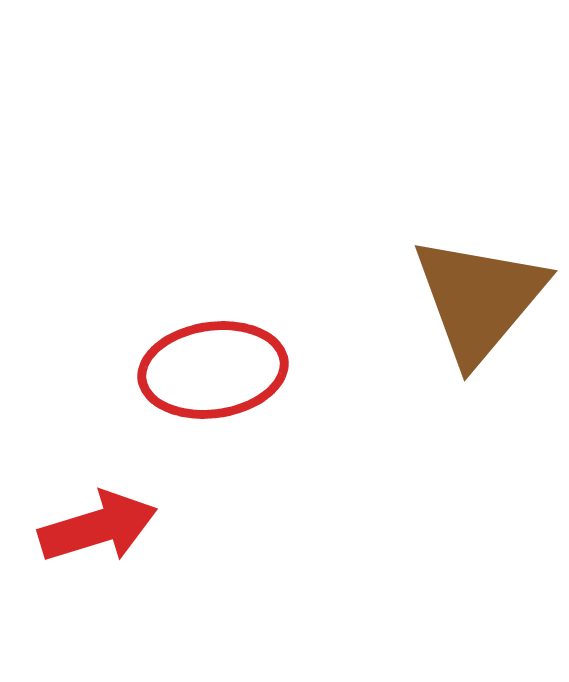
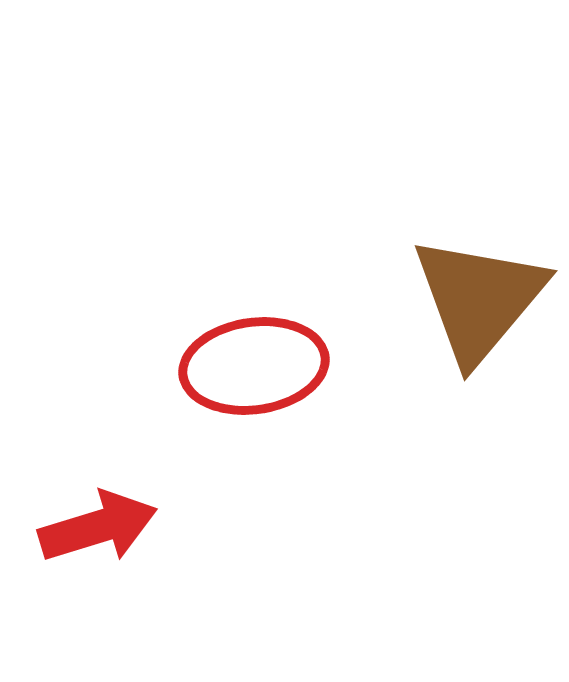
red ellipse: moved 41 px right, 4 px up
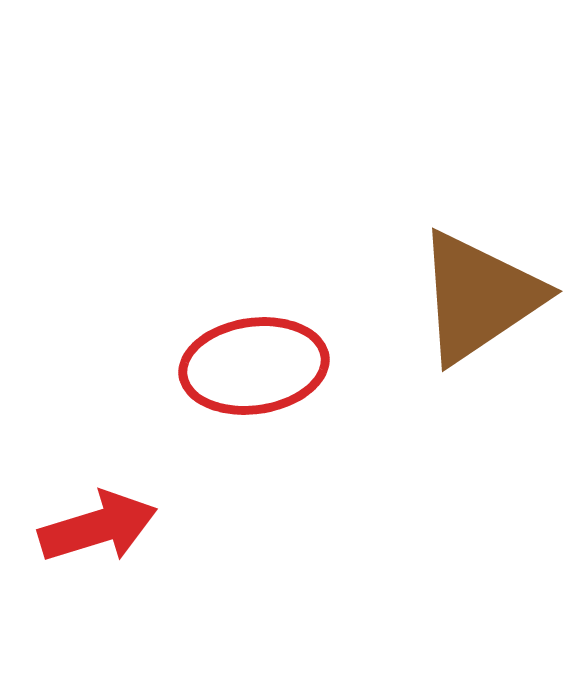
brown triangle: moved 2 px up; rotated 16 degrees clockwise
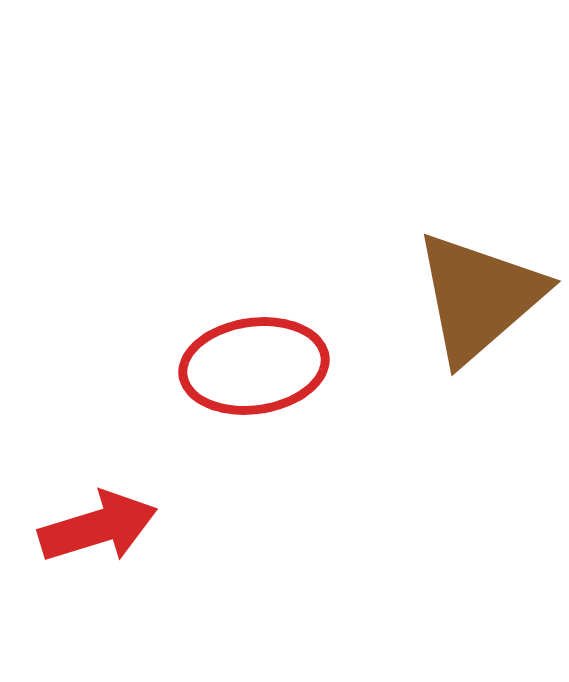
brown triangle: rotated 7 degrees counterclockwise
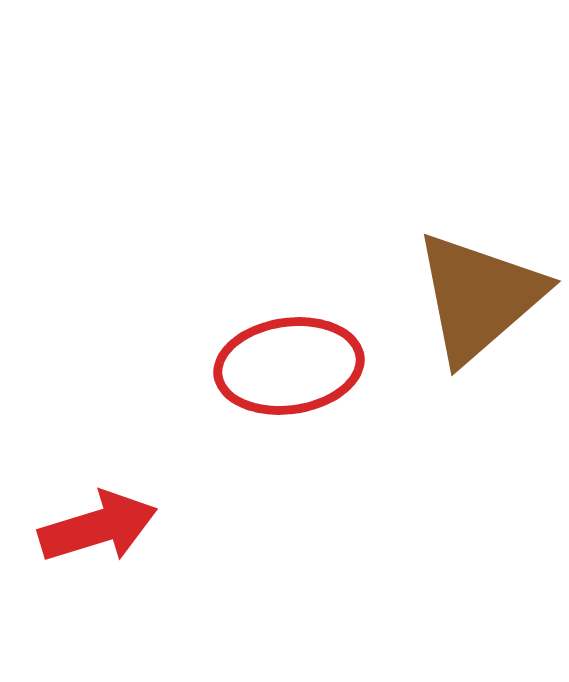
red ellipse: moved 35 px right
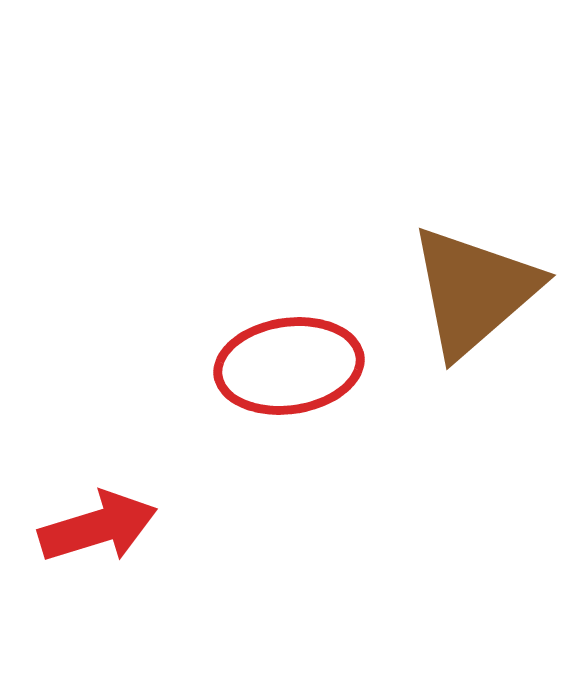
brown triangle: moved 5 px left, 6 px up
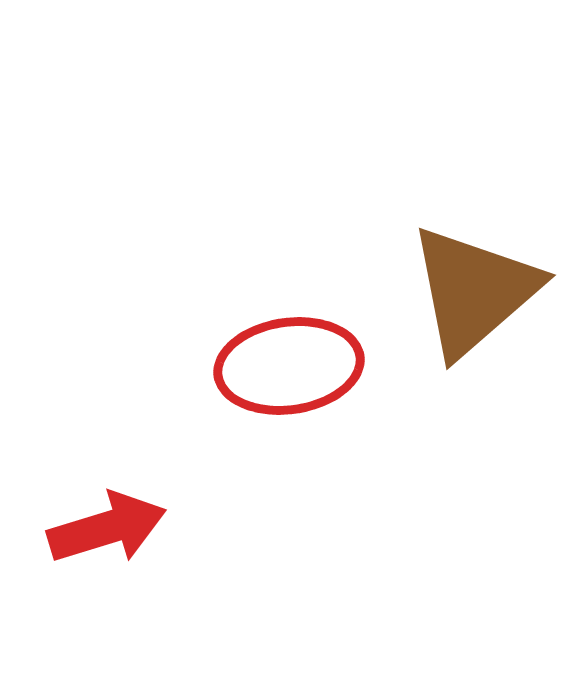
red arrow: moved 9 px right, 1 px down
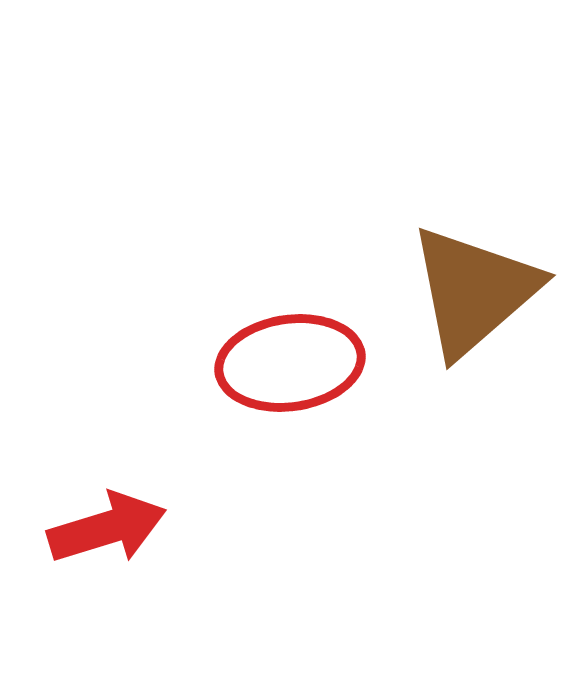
red ellipse: moved 1 px right, 3 px up
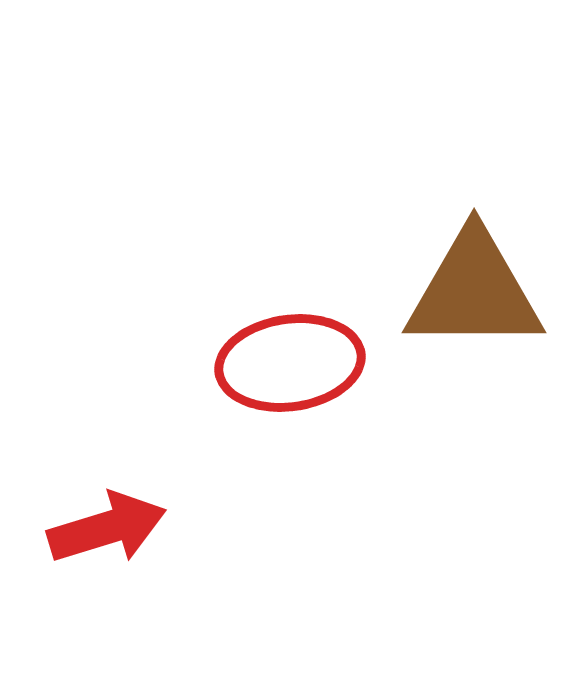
brown triangle: rotated 41 degrees clockwise
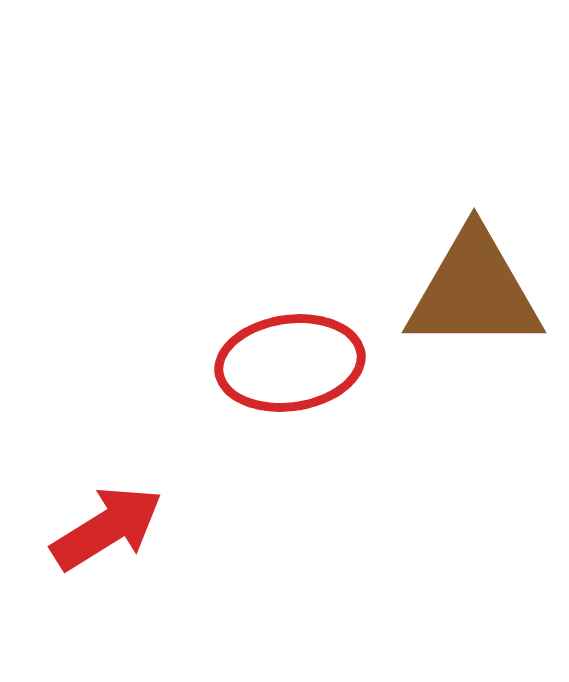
red arrow: rotated 15 degrees counterclockwise
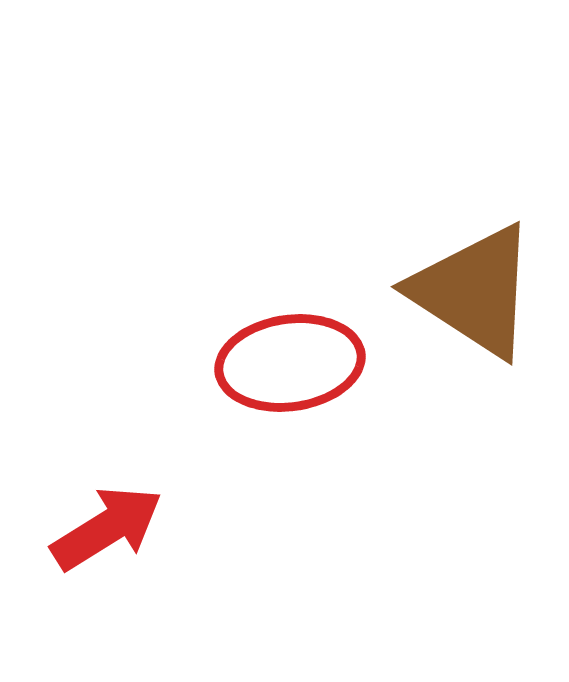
brown triangle: rotated 33 degrees clockwise
